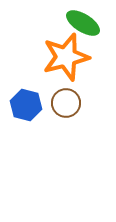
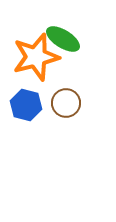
green ellipse: moved 20 px left, 16 px down
orange star: moved 30 px left
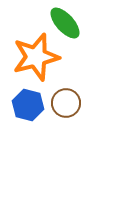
green ellipse: moved 2 px right, 16 px up; rotated 16 degrees clockwise
blue hexagon: moved 2 px right
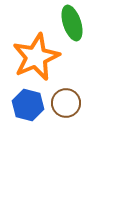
green ellipse: moved 7 px right; rotated 24 degrees clockwise
orange star: rotated 9 degrees counterclockwise
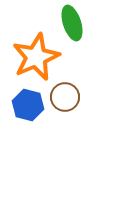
brown circle: moved 1 px left, 6 px up
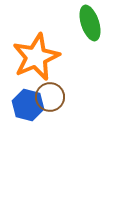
green ellipse: moved 18 px right
brown circle: moved 15 px left
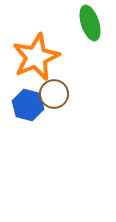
brown circle: moved 4 px right, 3 px up
